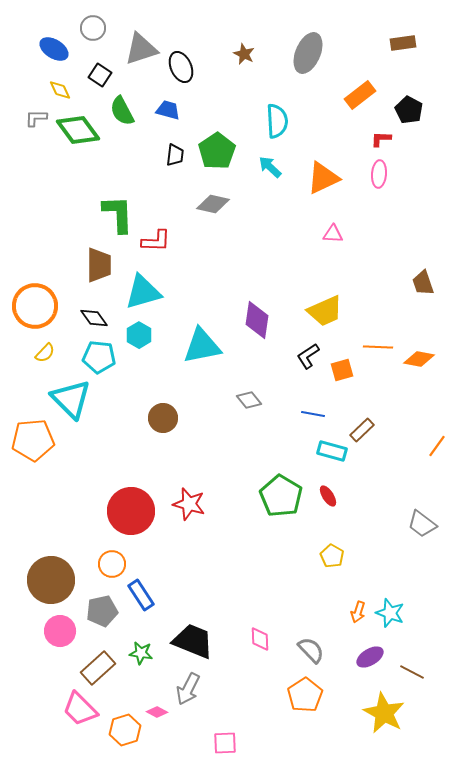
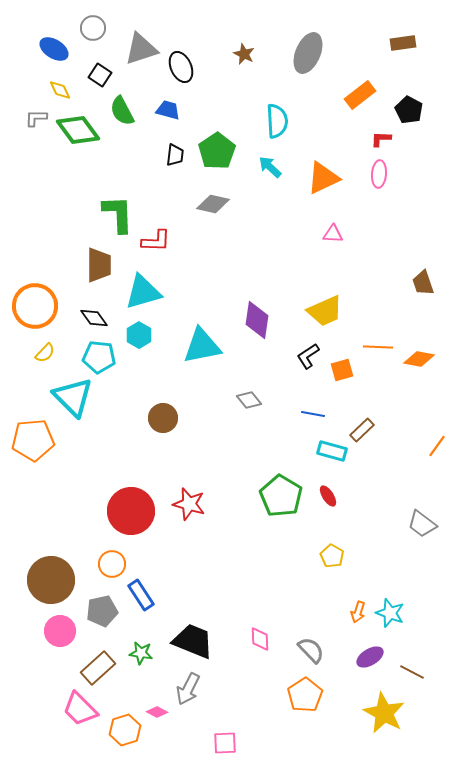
cyan triangle at (71, 399): moved 2 px right, 2 px up
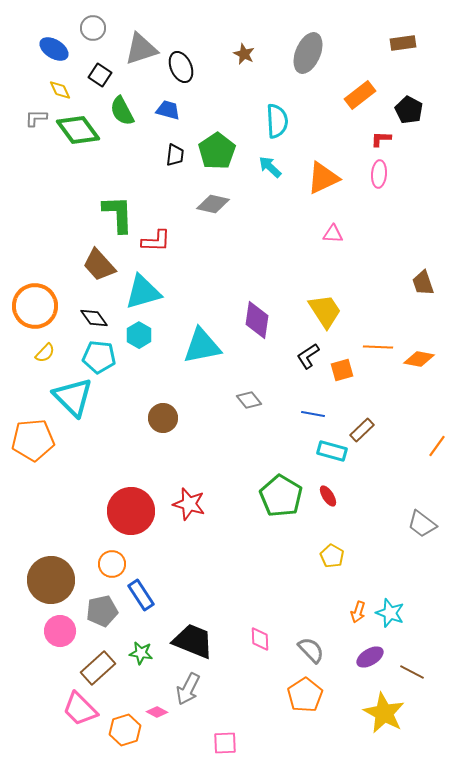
brown trapezoid at (99, 265): rotated 138 degrees clockwise
yellow trapezoid at (325, 311): rotated 99 degrees counterclockwise
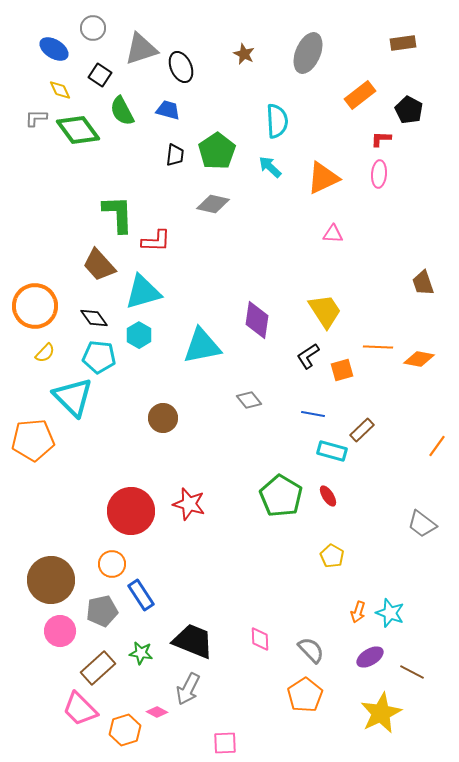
yellow star at (384, 713): moved 3 px left; rotated 18 degrees clockwise
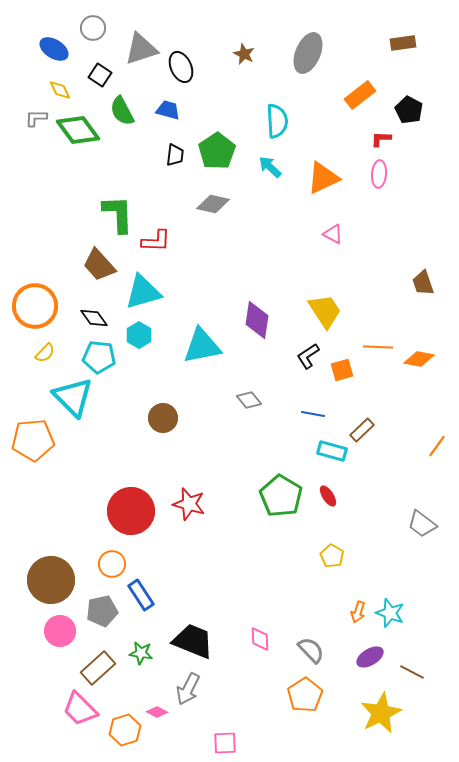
pink triangle at (333, 234): rotated 25 degrees clockwise
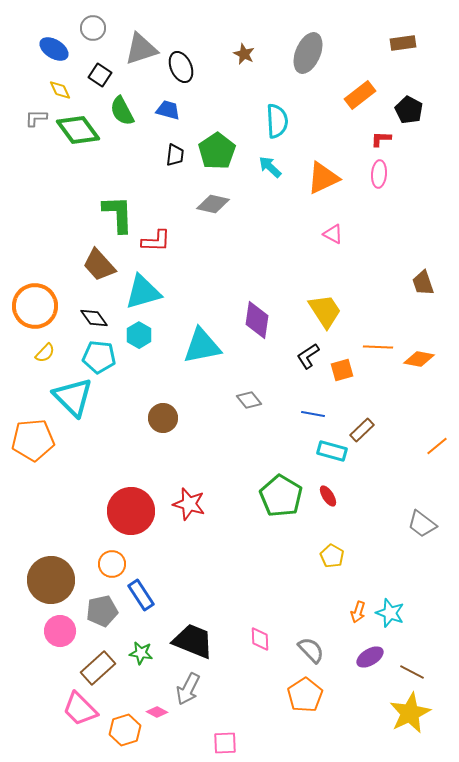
orange line at (437, 446): rotated 15 degrees clockwise
yellow star at (381, 713): moved 29 px right
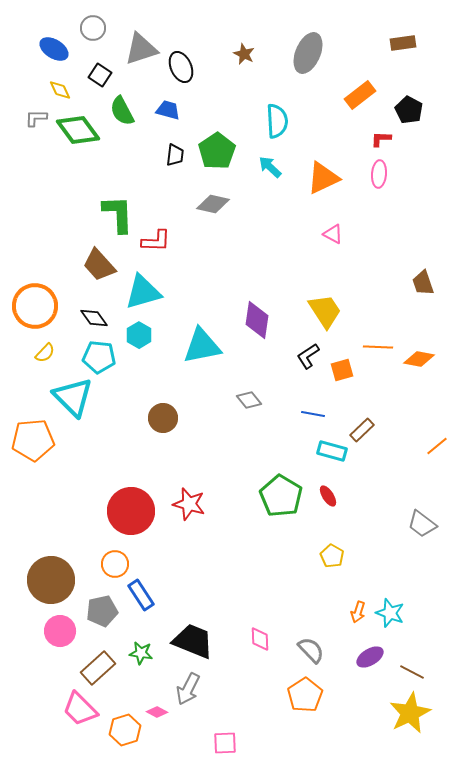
orange circle at (112, 564): moved 3 px right
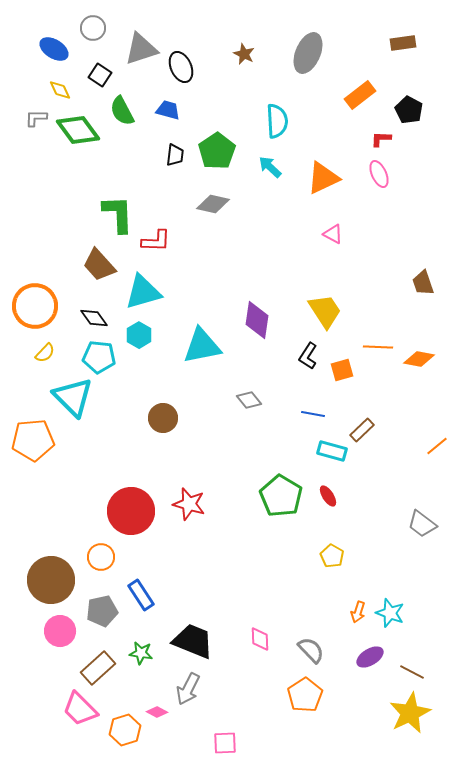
pink ellipse at (379, 174): rotated 28 degrees counterclockwise
black L-shape at (308, 356): rotated 24 degrees counterclockwise
orange circle at (115, 564): moved 14 px left, 7 px up
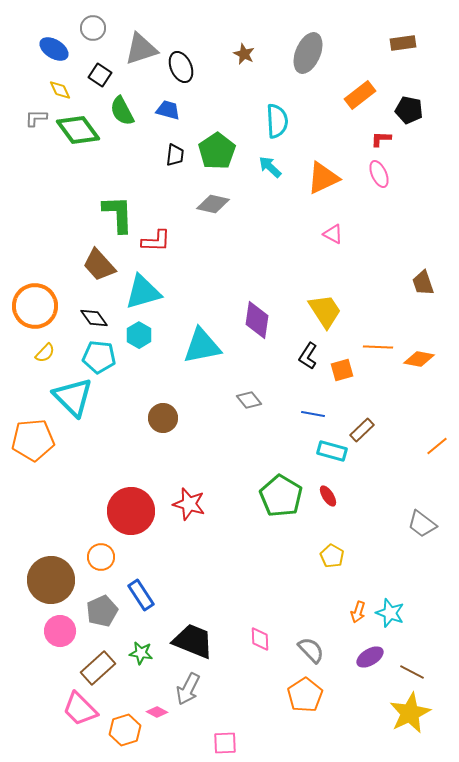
black pentagon at (409, 110): rotated 16 degrees counterclockwise
gray pentagon at (102, 611): rotated 12 degrees counterclockwise
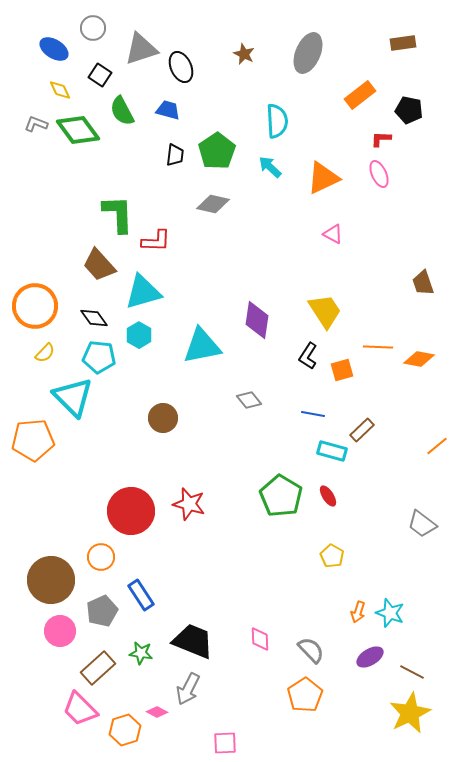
gray L-shape at (36, 118): moved 6 px down; rotated 20 degrees clockwise
